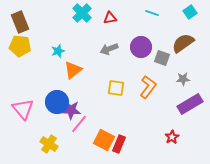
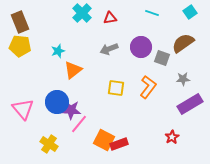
red rectangle: rotated 48 degrees clockwise
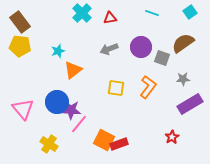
brown rectangle: rotated 15 degrees counterclockwise
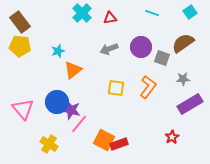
purple star: rotated 12 degrees clockwise
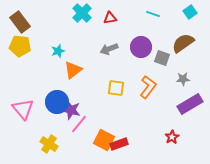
cyan line: moved 1 px right, 1 px down
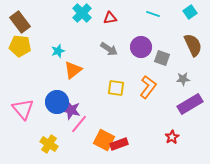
brown semicircle: moved 10 px right, 2 px down; rotated 100 degrees clockwise
gray arrow: rotated 126 degrees counterclockwise
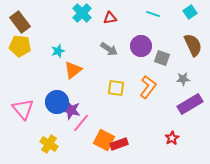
purple circle: moved 1 px up
pink line: moved 2 px right, 1 px up
red star: moved 1 px down
